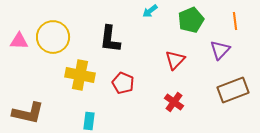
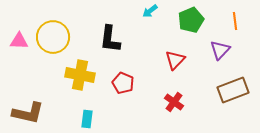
cyan rectangle: moved 2 px left, 2 px up
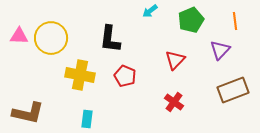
yellow circle: moved 2 px left, 1 px down
pink triangle: moved 5 px up
red pentagon: moved 2 px right, 7 px up
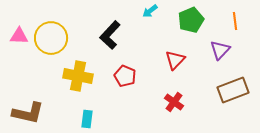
black L-shape: moved 4 px up; rotated 36 degrees clockwise
yellow cross: moved 2 px left, 1 px down
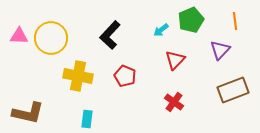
cyan arrow: moved 11 px right, 19 px down
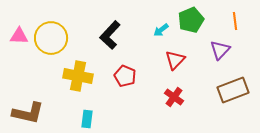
red cross: moved 5 px up
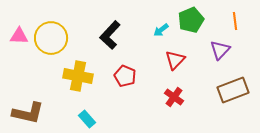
cyan rectangle: rotated 48 degrees counterclockwise
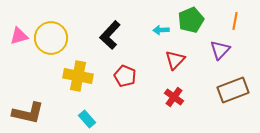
orange line: rotated 18 degrees clockwise
cyan arrow: rotated 35 degrees clockwise
pink triangle: rotated 18 degrees counterclockwise
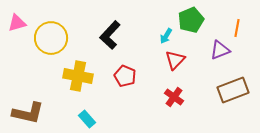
orange line: moved 2 px right, 7 px down
cyan arrow: moved 5 px right, 6 px down; rotated 56 degrees counterclockwise
pink triangle: moved 2 px left, 13 px up
purple triangle: rotated 25 degrees clockwise
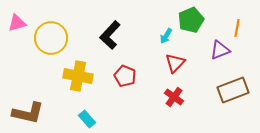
red triangle: moved 3 px down
